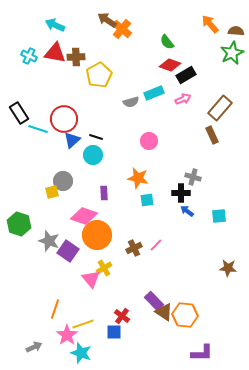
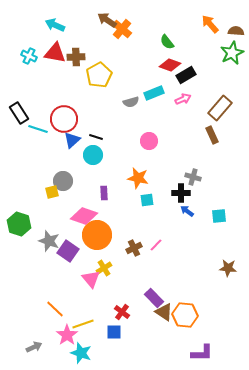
purple rectangle at (154, 301): moved 3 px up
orange line at (55, 309): rotated 66 degrees counterclockwise
red cross at (122, 316): moved 4 px up
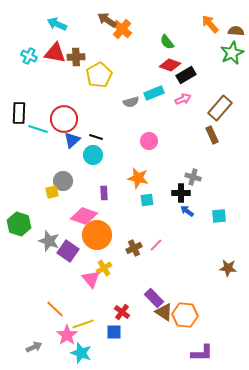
cyan arrow at (55, 25): moved 2 px right, 1 px up
black rectangle at (19, 113): rotated 35 degrees clockwise
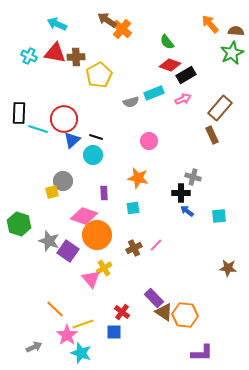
cyan square at (147, 200): moved 14 px left, 8 px down
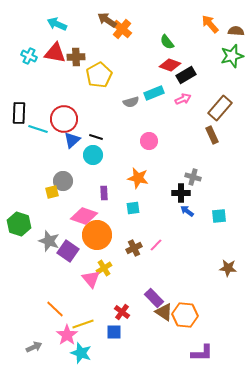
green star at (232, 53): moved 3 px down; rotated 10 degrees clockwise
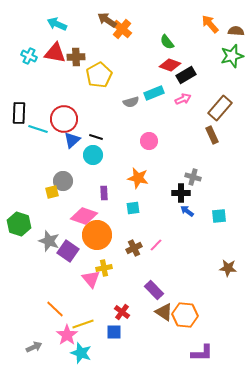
yellow cross at (104, 268): rotated 21 degrees clockwise
purple rectangle at (154, 298): moved 8 px up
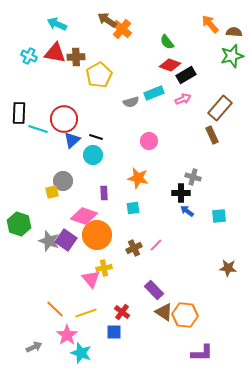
brown semicircle at (236, 31): moved 2 px left, 1 px down
purple square at (68, 251): moved 2 px left, 11 px up
yellow line at (83, 324): moved 3 px right, 11 px up
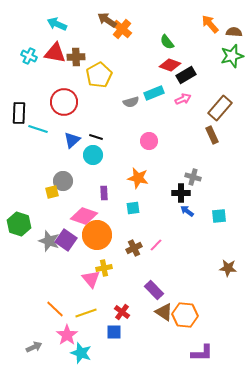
red circle at (64, 119): moved 17 px up
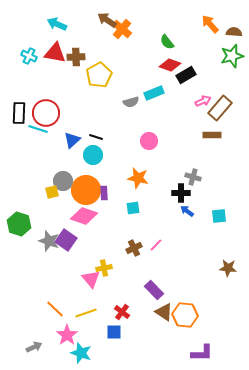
pink arrow at (183, 99): moved 20 px right, 2 px down
red circle at (64, 102): moved 18 px left, 11 px down
brown rectangle at (212, 135): rotated 66 degrees counterclockwise
orange circle at (97, 235): moved 11 px left, 45 px up
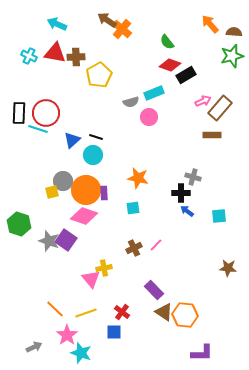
pink circle at (149, 141): moved 24 px up
